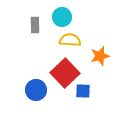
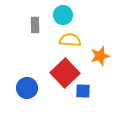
cyan circle: moved 1 px right, 2 px up
blue circle: moved 9 px left, 2 px up
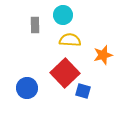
orange star: moved 3 px right, 1 px up
blue square: rotated 14 degrees clockwise
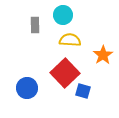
orange star: rotated 18 degrees counterclockwise
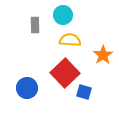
blue square: moved 1 px right, 1 px down
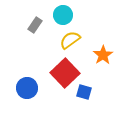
gray rectangle: rotated 35 degrees clockwise
yellow semicircle: rotated 40 degrees counterclockwise
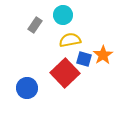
yellow semicircle: rotated 25 degrees clockwise
blue square: moved 33 px up
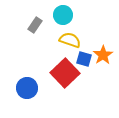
yellow semicircle: rotated 30 degrees clockwise
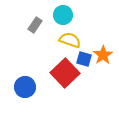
blue circle: moved 2 px left, 1 px up
